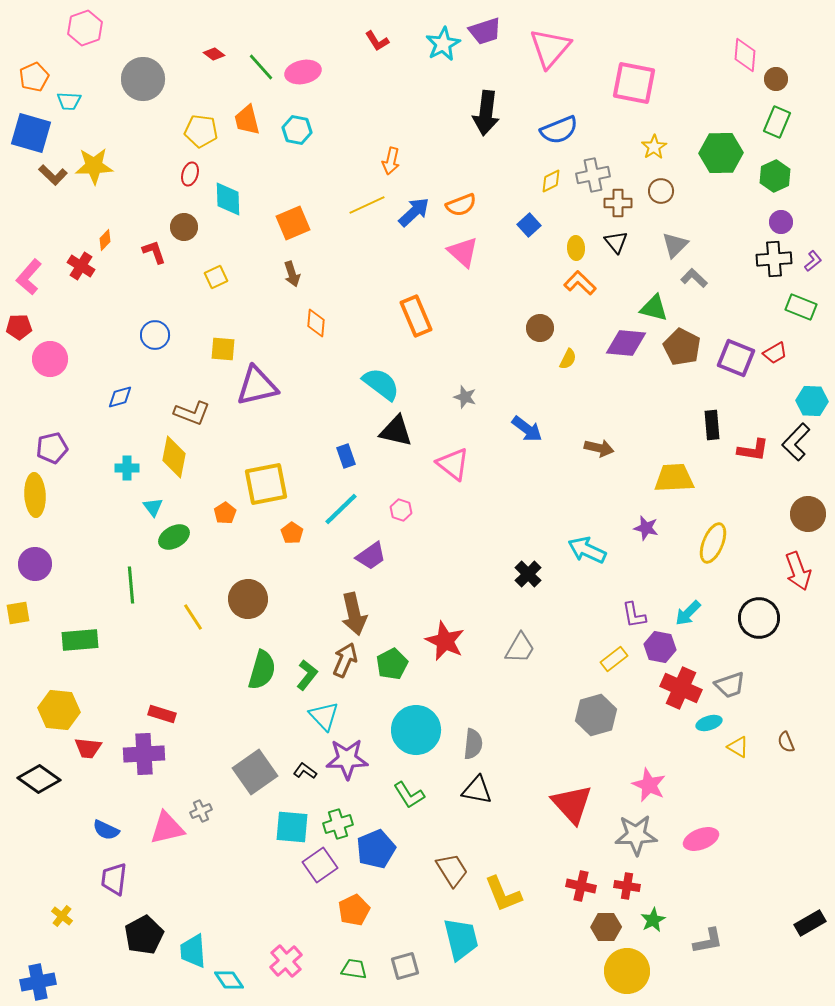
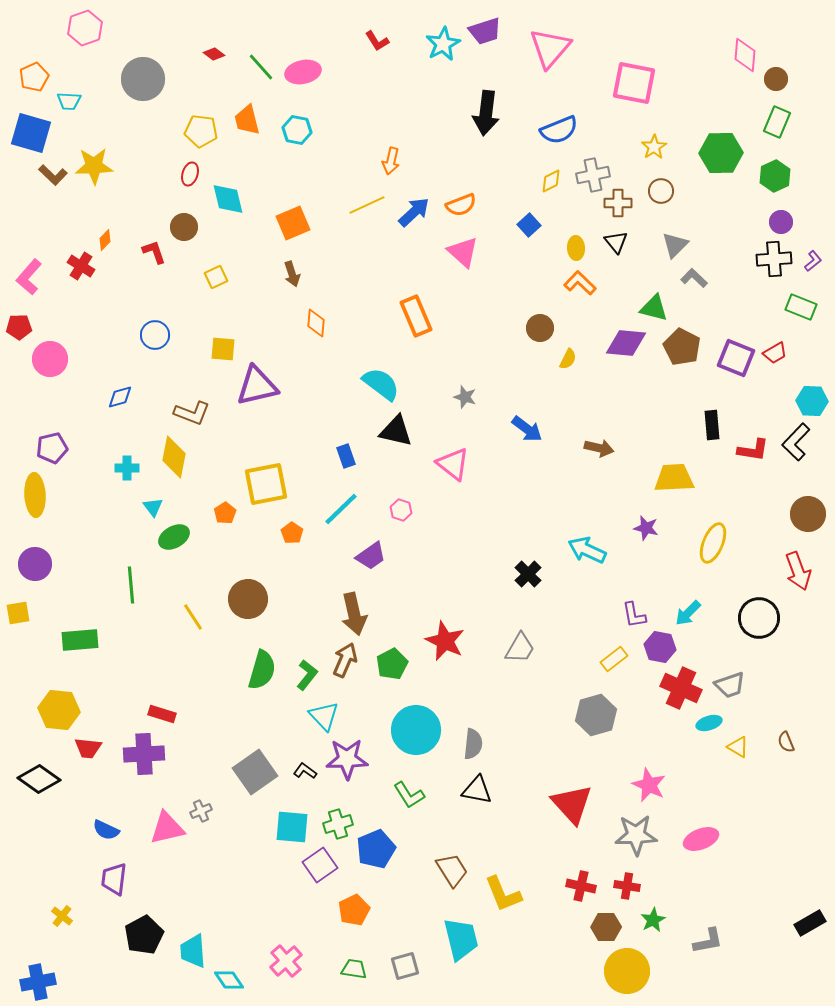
cyan diamond at (228, 199): rotated 12 degrees counterclockwise
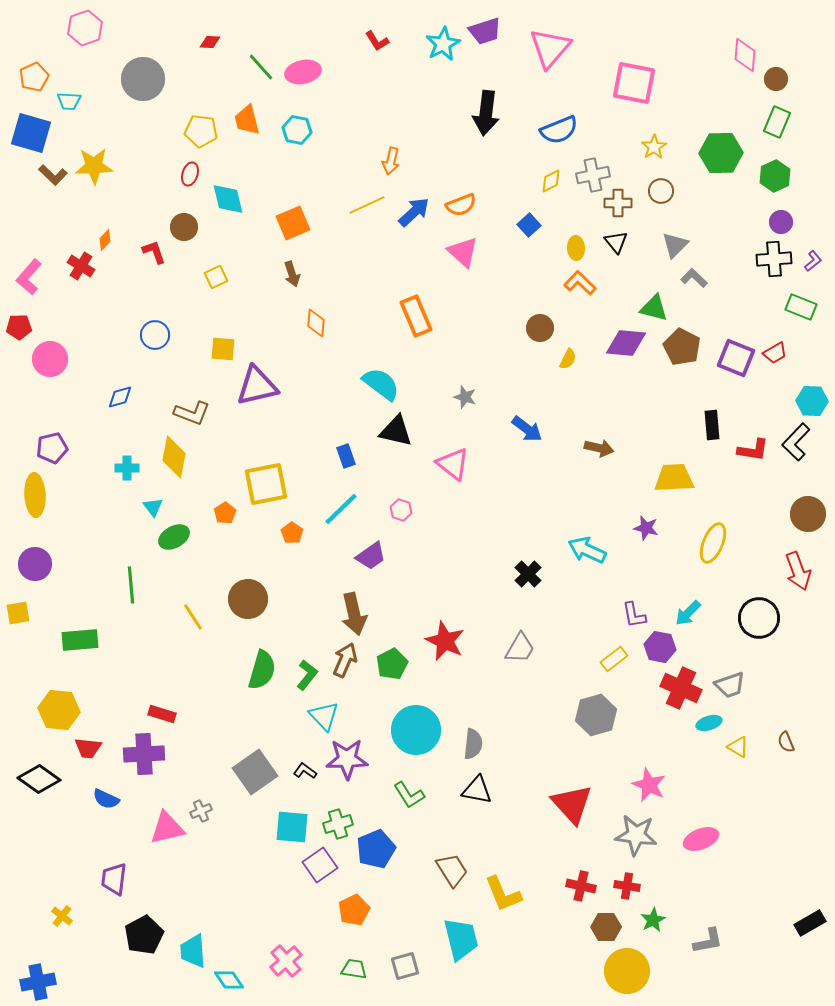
red diamond at (214, 54): moved 4 px left, 12 px up; rotated 35 degrees counterclockwise
blue semicircle at (106, 830): moved 31 px up
gray star at (636, 835): rotated 9 degrees clockwise
